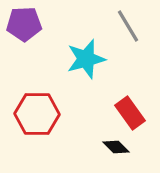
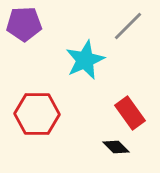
gray line: rotated 76 degrees clockwise
cyan star: moved 1 px left, 1 px down; rotated 9 degrees counterclockwise
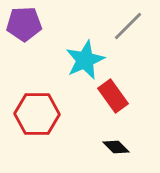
red rectangle: moved 17 px left, 17 px up
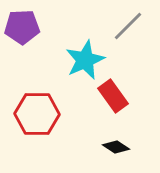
purple pentagon: moved 2 px left, 3 px down
black diamond: rotated 12 degrees counterclockwise
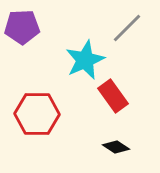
gray line: moved 1 px left, 2 px down
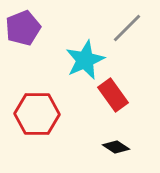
purple pentagon: moved 1 px right, 1 px down; rotated 20 degrees counterclockwise
red rectangle: moved 1 px up
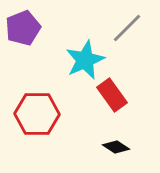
red rectangle: moved 1 px left
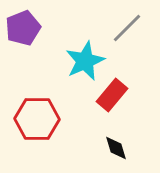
cyan star: moved 1 px down
red rectangle: rotated 76 degrees clockwise
red hexagon: moved 5 px down
black diamond: moved 1 px down; rotated 40 degrees clockwise
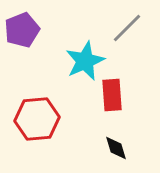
purple pentagon: moved 1 px left, 2 px down
red rectangle: rotated 44 degrees counterclockwise
red hexagon: rotated 6 degrees counterclockwise
